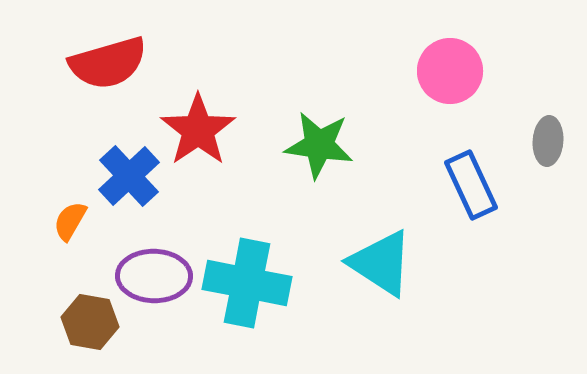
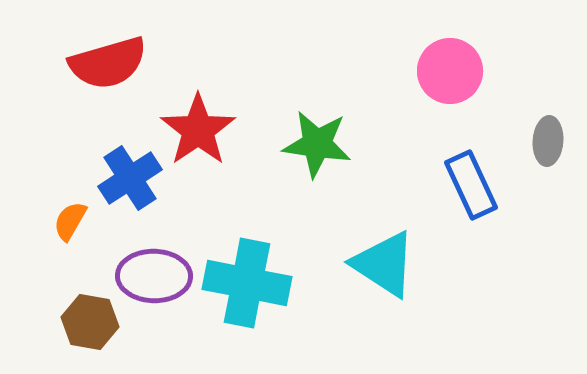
green star: moved 2 px left, 1 px up
blue cross: moved 1 px right, 2 px down; rotated 10 degrees clockwise
cyan triangle: moved 3 px right, 1 px down
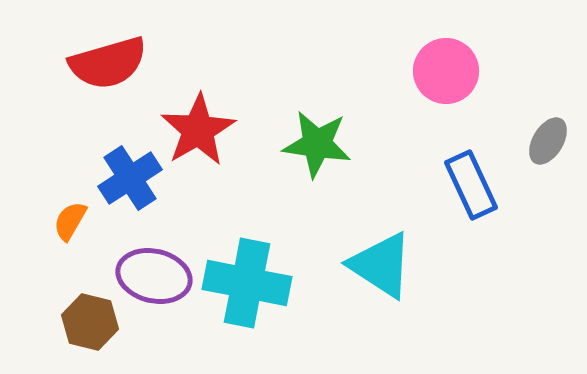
pink circle: moved 4 px left
red star: rotated 4 degrees clockwise
gray ellipse: rotated 27 degrees clockwise
cyan triangle: moved 3 px left, 1 px down
purple ellipse: rotated 12 degrees clockwise
brown hexagon: rotated 4 degrees clockwise
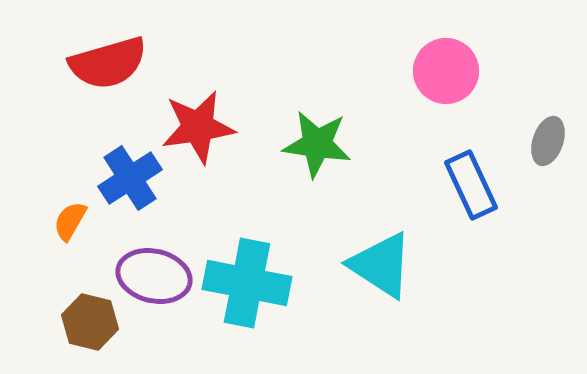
red star: moved 3 px up; rotated 22 degrees clockwise
gray ellipse: rotated 12 degrees counterclockwise
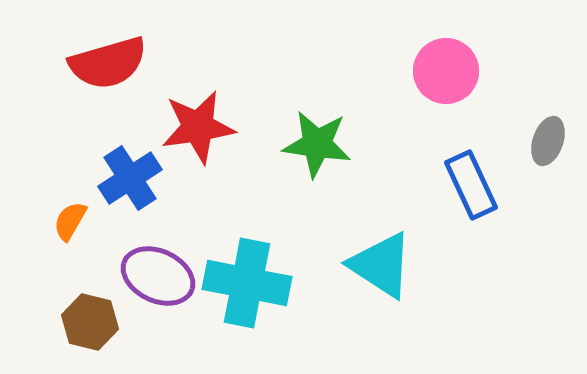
purple ellipse: moved 4 px right; rotated 12 degrees clockwise
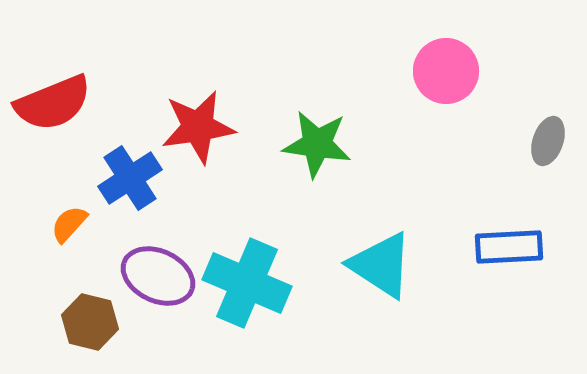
red semicircle: moved 55 px left, 40 px down; rotated 6 degrees counterclockwise
blue rectangle: moved 38 px right, 62 px down; rotated 68 degrees counterclockwise
orange semicircle: moved 1 px left, 3 px down; rotated 12 degrees clockwise
cyan cross: rotated 12 degrees clockwise
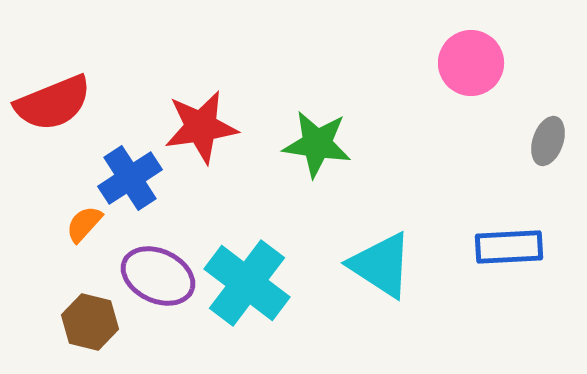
pink circle: moved 25 px right, 8 px up
red star: moved 3 px right
orange semicircle: moved 15 px right
cyan cross: rotated 14 degrees clockwise
